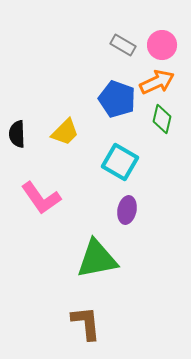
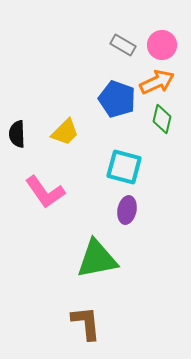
cyan square: moved 4 px right, 5 px down; rotated 15 degrees counterclockwise
pink L-shape: moved 4 px right, 6 px up
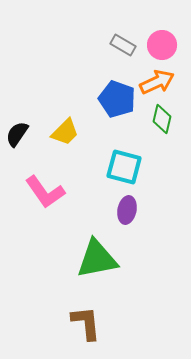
black semicircle: rotated 36 degrees clockwise
